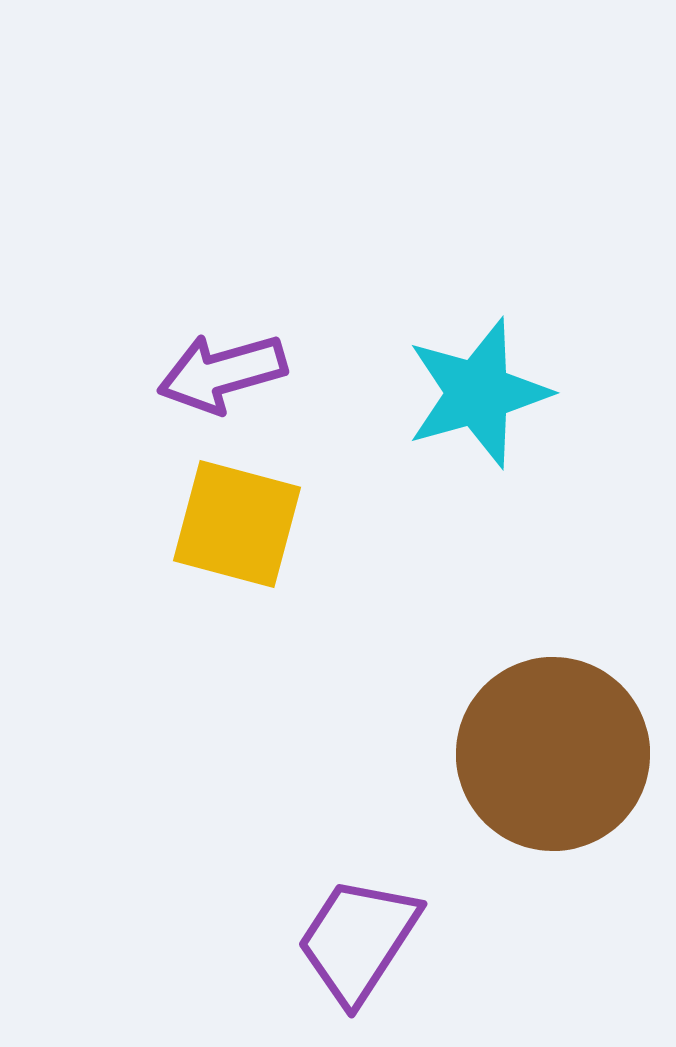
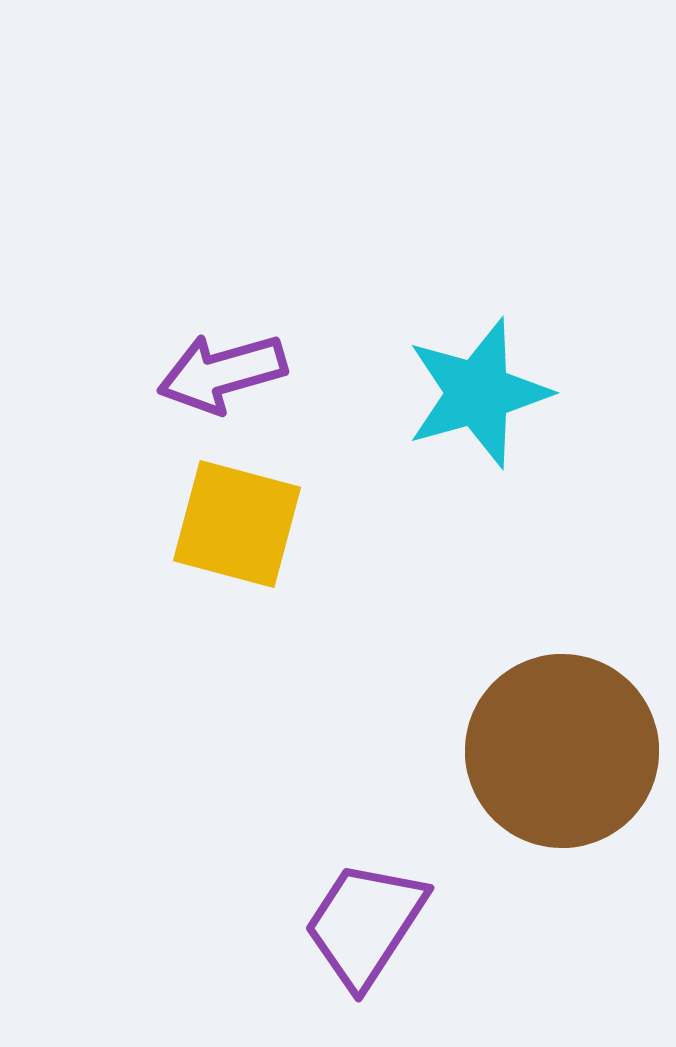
brown circle: moved 9 px right, 3 px up
purple trapezoid: moved 7 px right, 16 px up
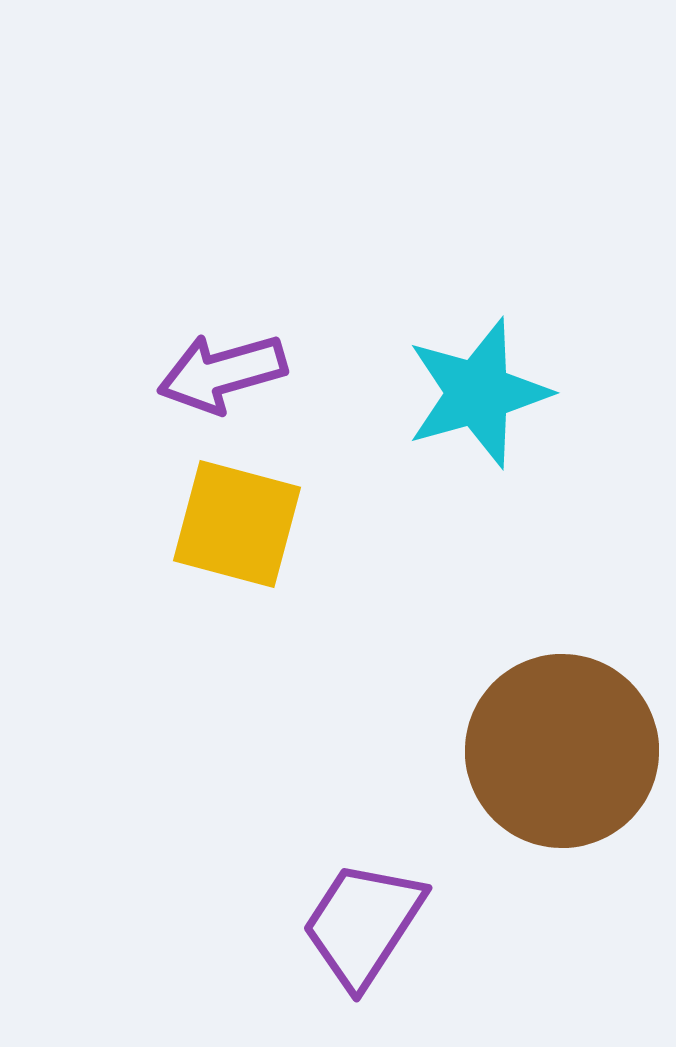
purple trapezoid: moved 2 px left
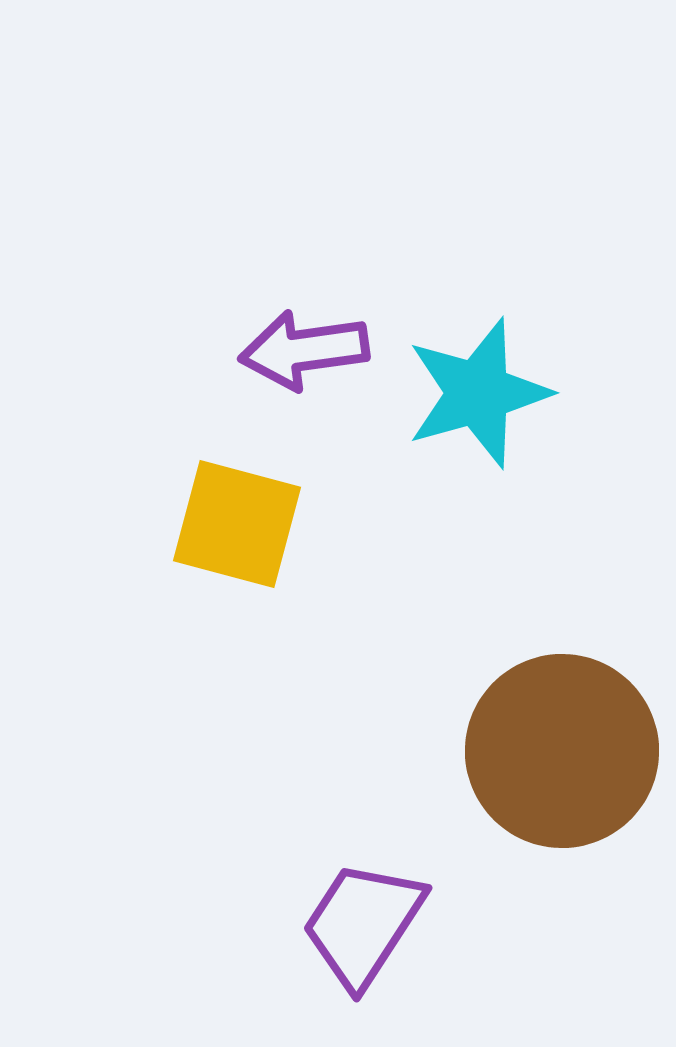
purple arrow: moved 82 px right, 23 px up; rotated 8 degrees clockwise
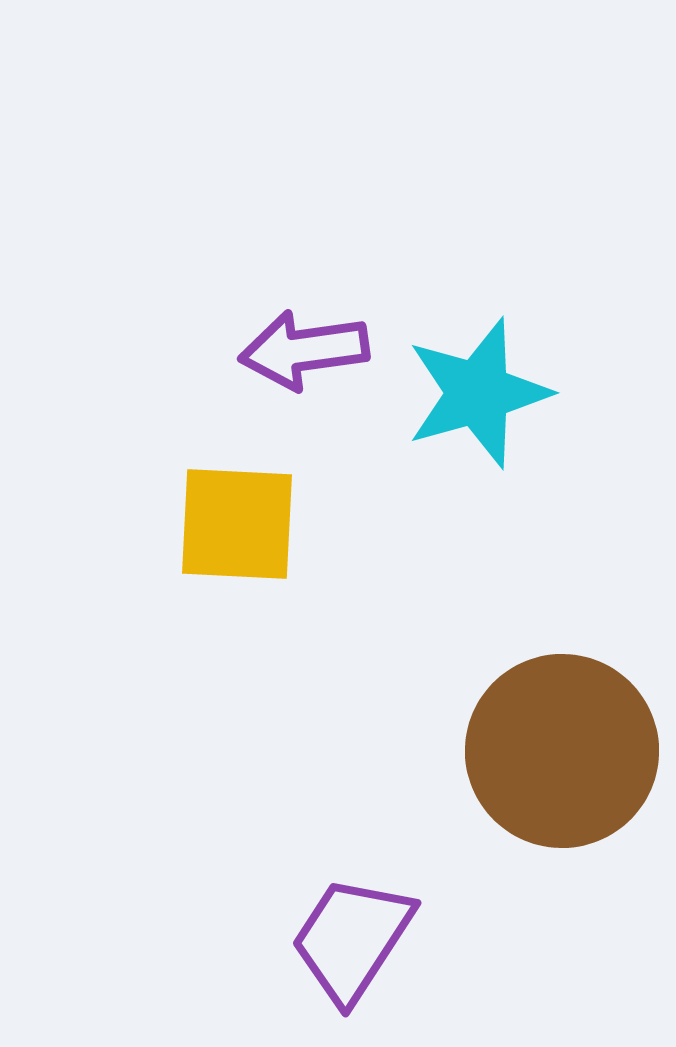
yellow square: rotated 12 degrees counterclockwise
purple trapezoid: moved 11 px left, 15 px down
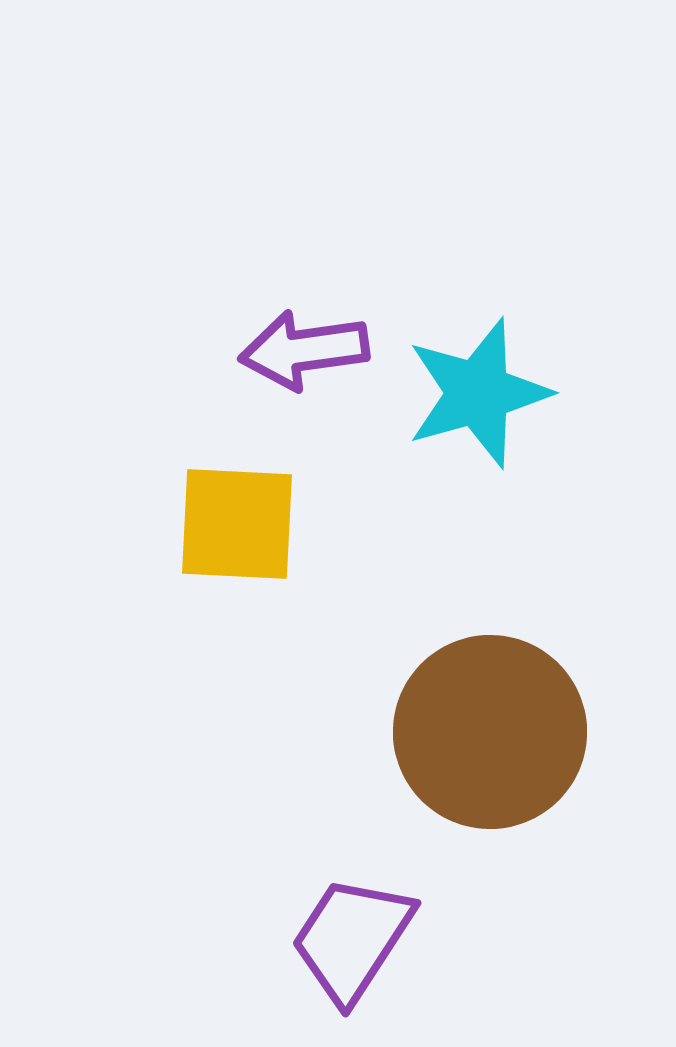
brown circle: moved 72 px left, 19 px up
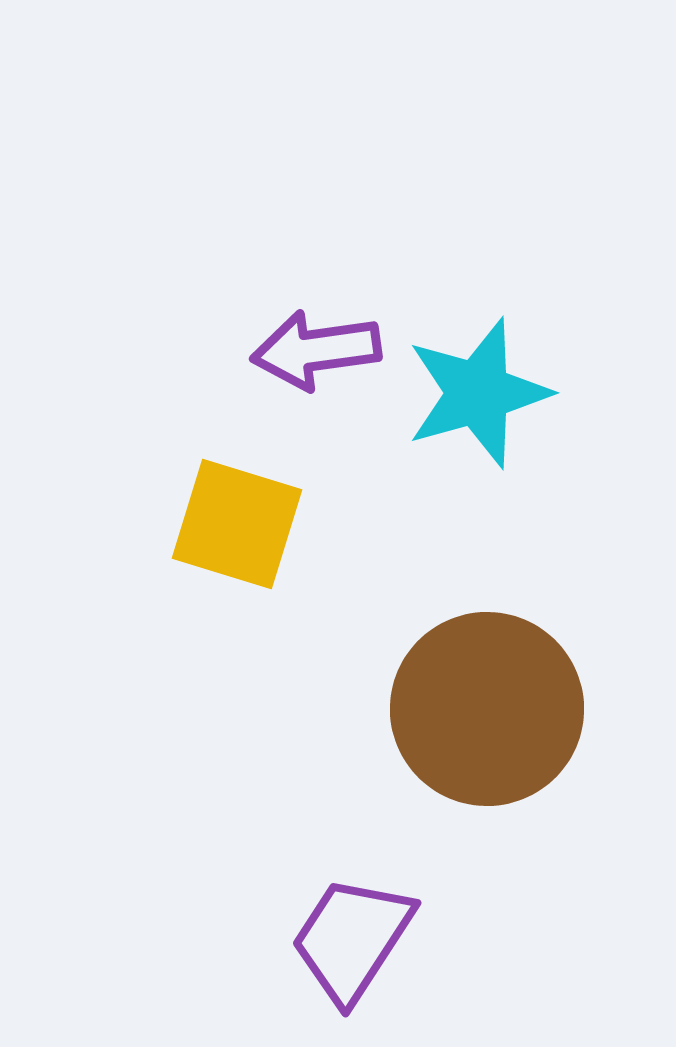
purple arrow: moved 12 px right
yellow square: rotated 14 degrees clockwise
brown circle: moved 3 px left, 23 px up
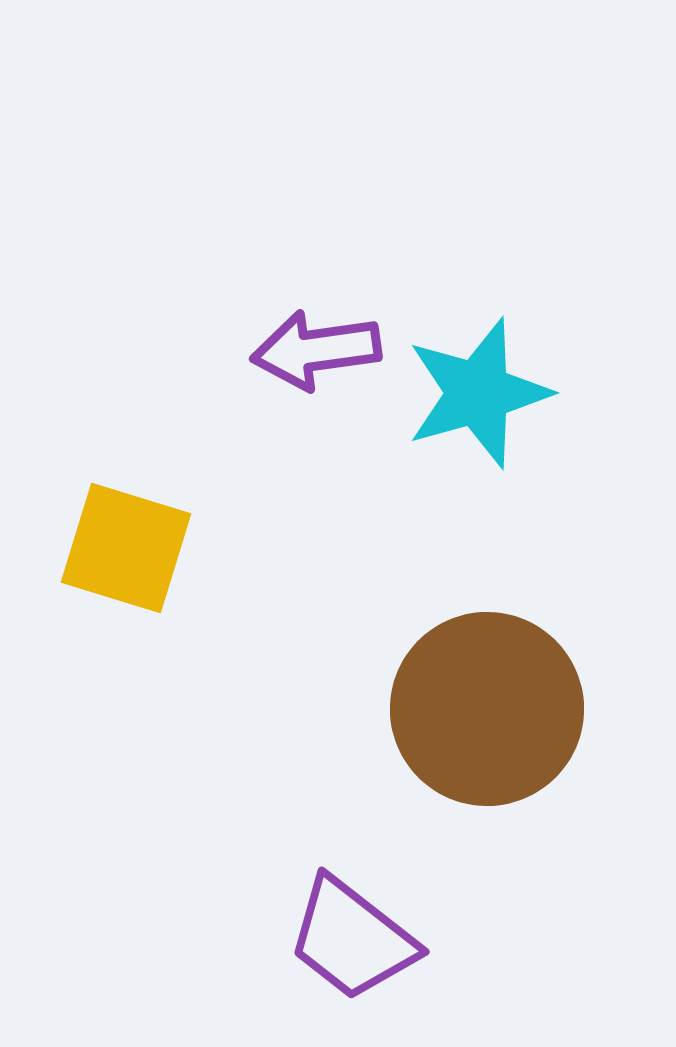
yellow square: moved 111 px left, 24 px down
purple trapezoid: rotated 85 degrees counterclockwise
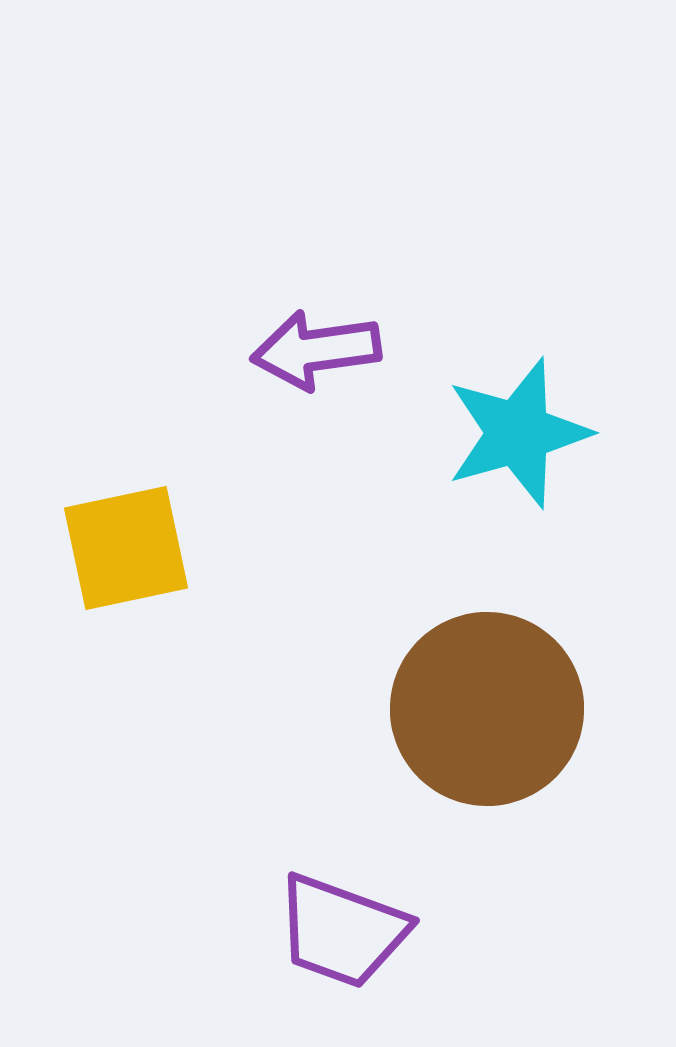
cyan star: moved 40 px right, 40 px down
yellow square: rotated 29 degrees counterclockwise
purple trapezoid: moved 10 px left, 8 px up; rotated 18 degrees counterclockwise
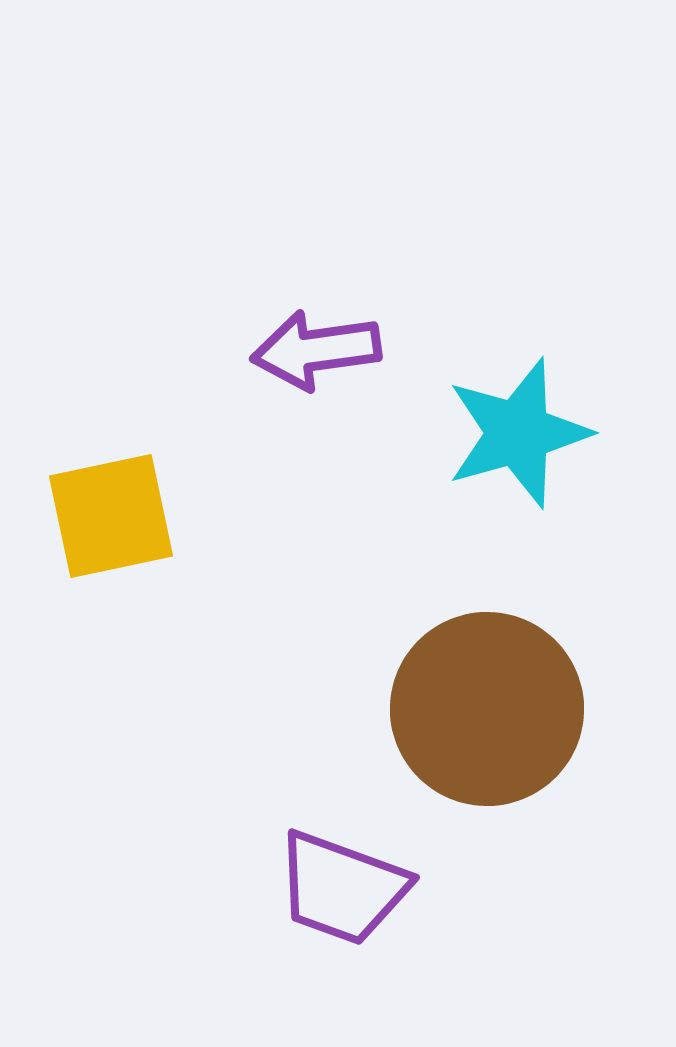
yellow square: moved 15 px left, 32 px up
purple trapezoid: moved 43 px up
